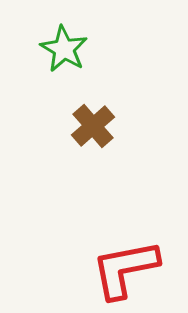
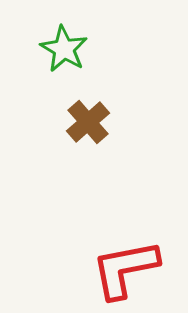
brown cross: moved 5 px left, 4 px up
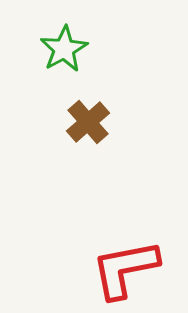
green star: rotated 12 degrees clockwise
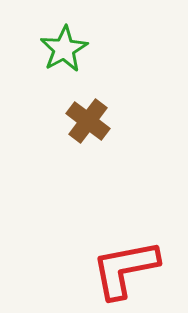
brown cross: moved 1 px up; rotated 12 degrees counterclockwise
